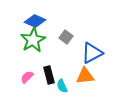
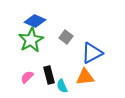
green star: moved 2 px left
orange triangle: moved 1 px down
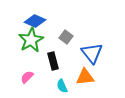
blue triangle: rotated 40 degrees counterclockwise
black rectangle: moved 4 px right, 14 px up
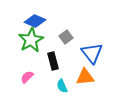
gray square: rotated 16 degrees clockwise
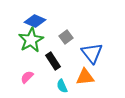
black rectangle: rotated 18 degrees counterclockwise
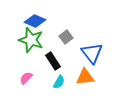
green star: rotated 25 degrees counterclockwise
pink semicircle: moved 1 px left, 1 px down
cyan semicircle: moved 3 px left, 4 px up; rotated 128 degrees counterclockwise
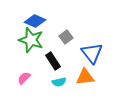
pink semicircle: moved 2 px left
cyan semicircle: rotated 48 degrees clockwise
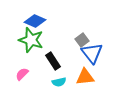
gray square: moved 16 px right, 3 px down
pink semicircle: moved 2 px left, 4 px up
